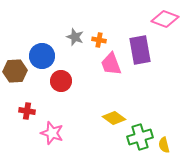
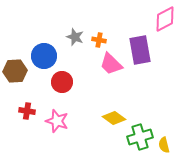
pink diamond: rotated 48 degrees counterclockwise
blue circle: moved 2 px right
pink trapezoid: rotated 25 degrees counterclockwise
red circle: moved 1 px right, 1 px down
pink star: moved 5 px right, 12 px up
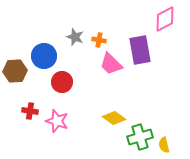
red cross: moved 3 px right
